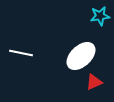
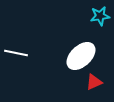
white line: moved 5 px left
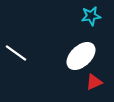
cyan star: moved 9 px left
white line: rotated 25 degrees clockwise
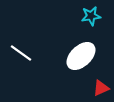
white line: moved 5 px right
red triangle: moved 7 px right, 6 px down
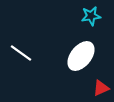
white ellipse: rotated 8 degrees counterclockwise
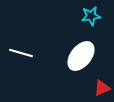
white line: rotated 20 degrees counterclockwise
red triangle: moved 1 px right
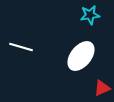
cyan star: moved 1 px left, 1 px up
white line: moved 6 px up
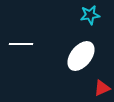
white line: moved 3 px up; rotated 15 degrees counterclockwise
